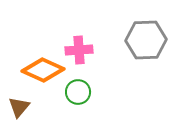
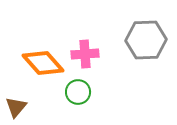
pink cross: moved 6 px right, 4 px down
orange diamond: moved 7 px up; rotated 24 degrees clockwise
brown triangle: moved 3 px left
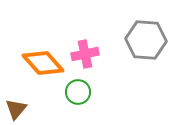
gray hexagon: rotated 6 degrees clockwise
pink cross: rotated 8 degrees counterclockwise
brown triangle: moved 2 px down
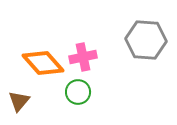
pink cross: moved 2 px left, 3 px down
brown triangle: moved 3 px right, 8 px up
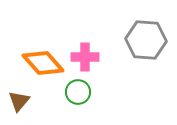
pink cross: moved 2 px right; rotated 12 degrees clockwise
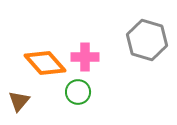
gray hexagon: moved 1 px right; rotated 12 degrees clockwise
orange diamond: moved 2 px right
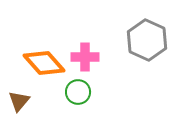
gray hexagon: rotated 9 degrees clockwise
orange diamond: moved 1 px left
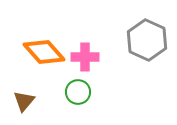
orange diamond: moved 11 px up
brown triangle: moved 5 px right
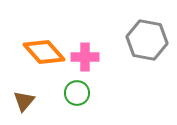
gray hexagon: rotated 15 degrees counterclockwise
green circle: moved 1 px left, 1 px down
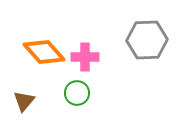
gray hexagon: rotated 12 degrees counterclockwise
